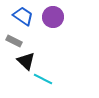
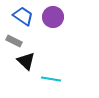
cyan line: moved 8 px right; rotated 18 degrees counterclockwise
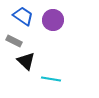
purple circle: moved 3 px down
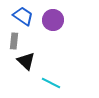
gray rectangle: rotated 70 degrees clockwise
cyan line: moved 4 px down; rotated 18 degrees clockwise
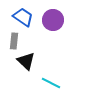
blue trapezoid: moved 1 px down
